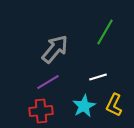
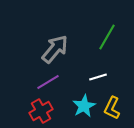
green line: moved 2 px right, 5 px down
yellow L-shape: moved 2 px left, 3 px down
red cross: rotated 25 degrees counterclockwise
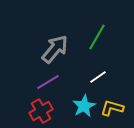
green line: moved 10 px left
white line: rotated 18 degrees counterclockwise
yellow L-shape: rotated 80 degrees clockwise
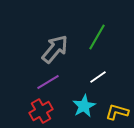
yellow L-shape: moved 5 px right, 4 px down
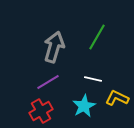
gray arrow: moved 1 px left, 2 px up; rotated 24 degrees counterclockwise
white line: moved 5 px left, 2 px down; rotated 48 degrees clockwise
yellow L-shape: moved 14 px up; rotated 10 degrees clockwise
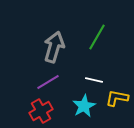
white line: moved 1 px right, 1 px down
yellow L-shape: rotated 15 degrees counterclockwise
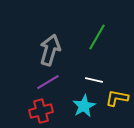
gray arrow: moved 4 px left, 3 px down
red cross: rotated 15 degrees clockwise
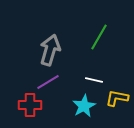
green line: moved 2 px right
red cross: moved 11 px left, 6 px up; rotated 15 degrees clockwise
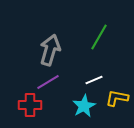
white line: rotated 36 degrees counterclockwise
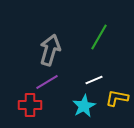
purple line: moved 1 px left
